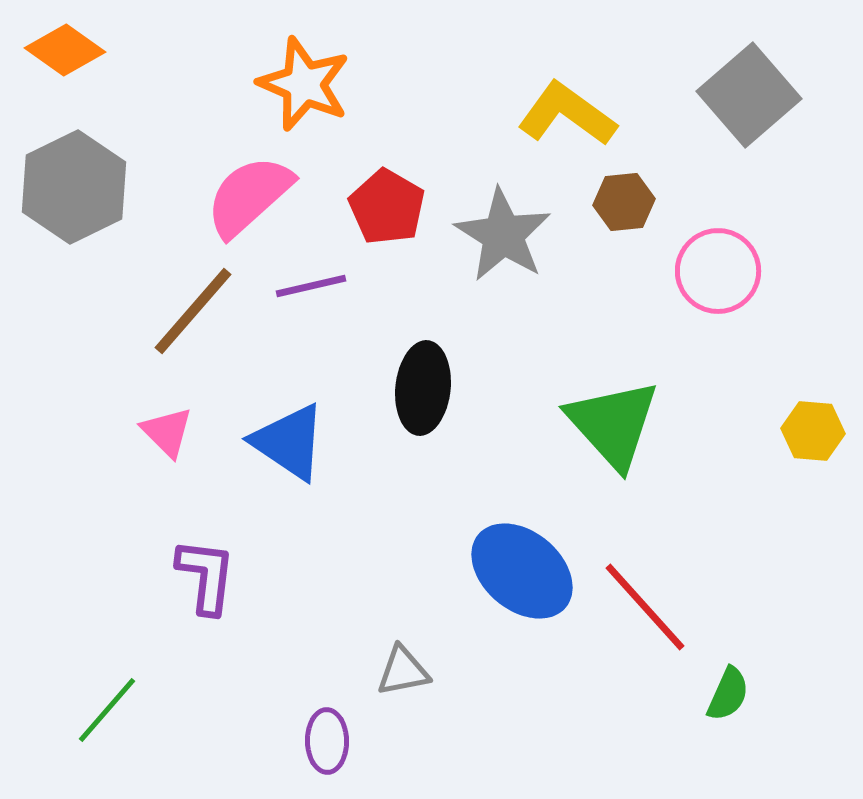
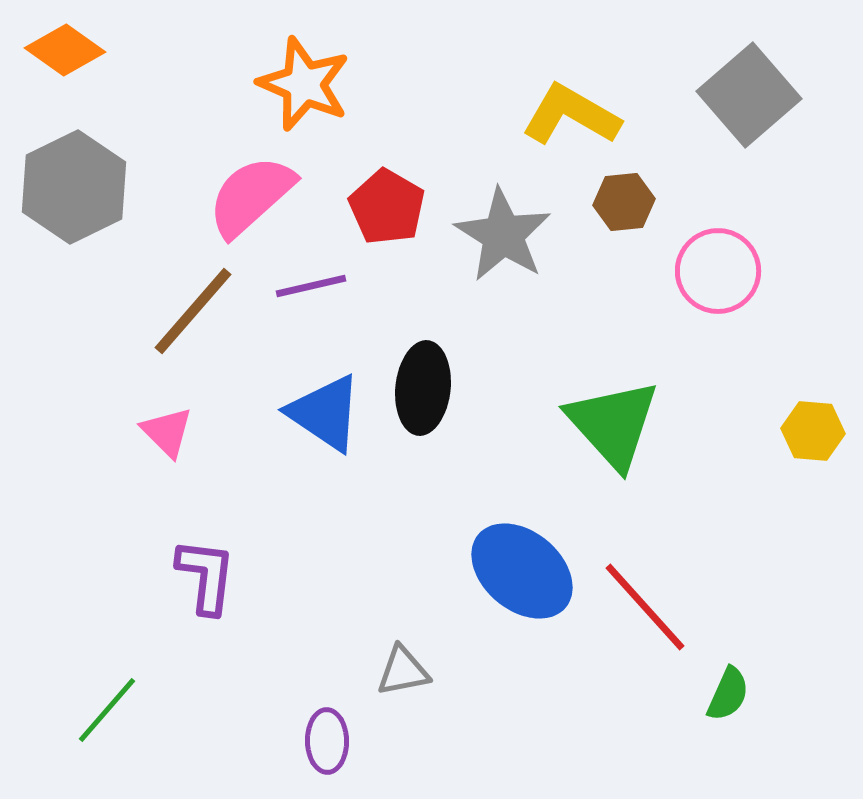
yellow L-shape: moved 4 px right, 1 px down; rotated 6 degrees counterclockwise
pink semicircle: moved 2 px right
blue triangle: moved 36 px right, 29 px up
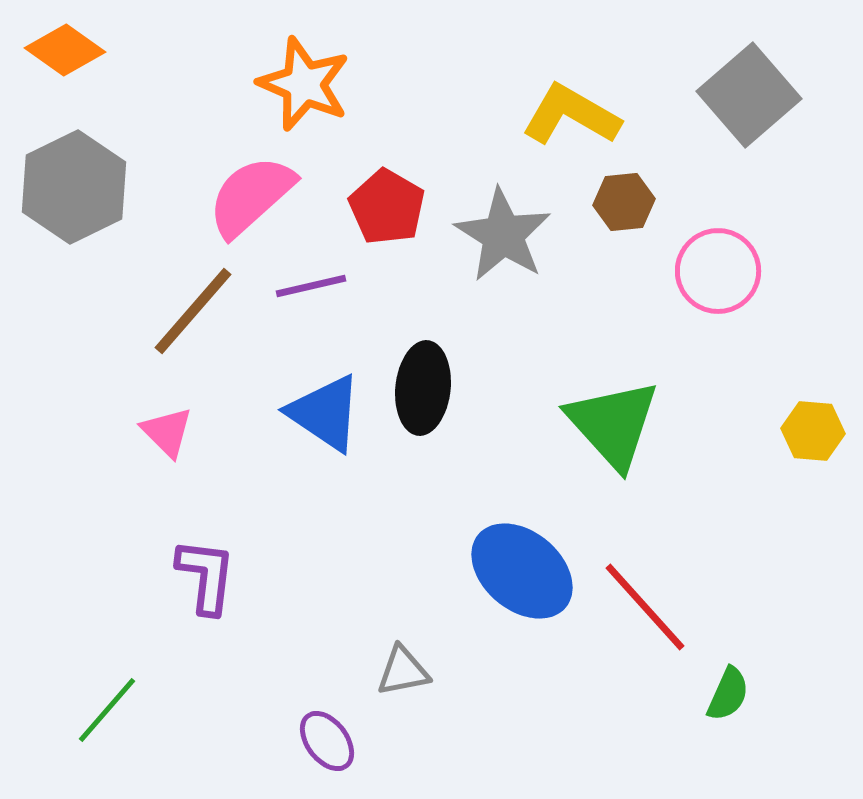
purple ellipse: rotated 36 degrees counterclockwise
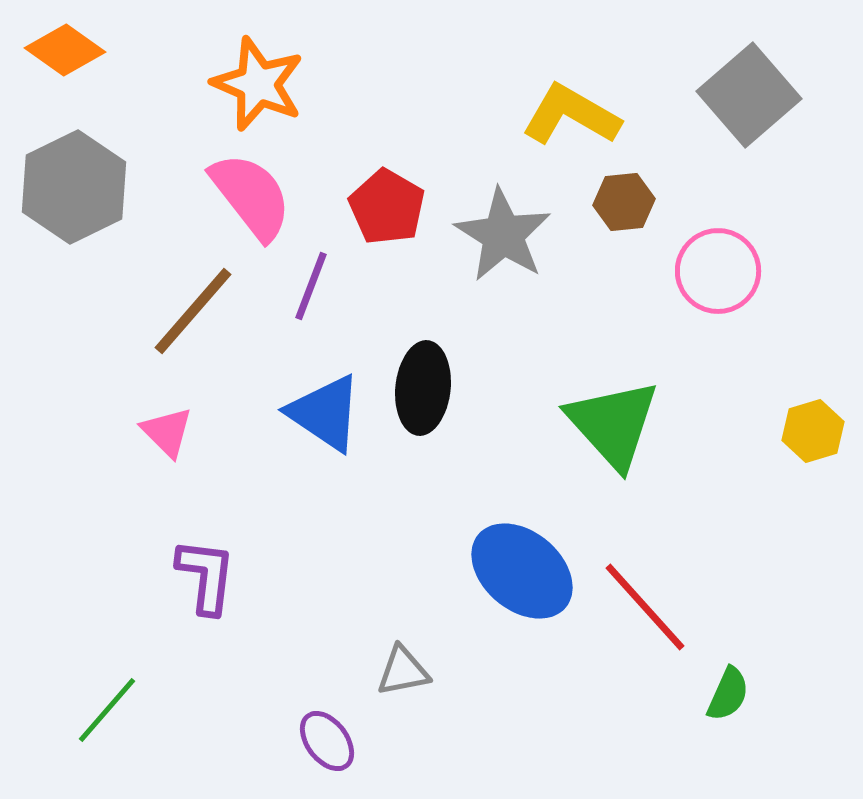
orange star: moved 46 px left
pink semicircle: rotated 94 degrees clockwise
purple line: rotated 56 degrees counterclockwise
yellow hexagon: rotated 22 degrees counterclockwise
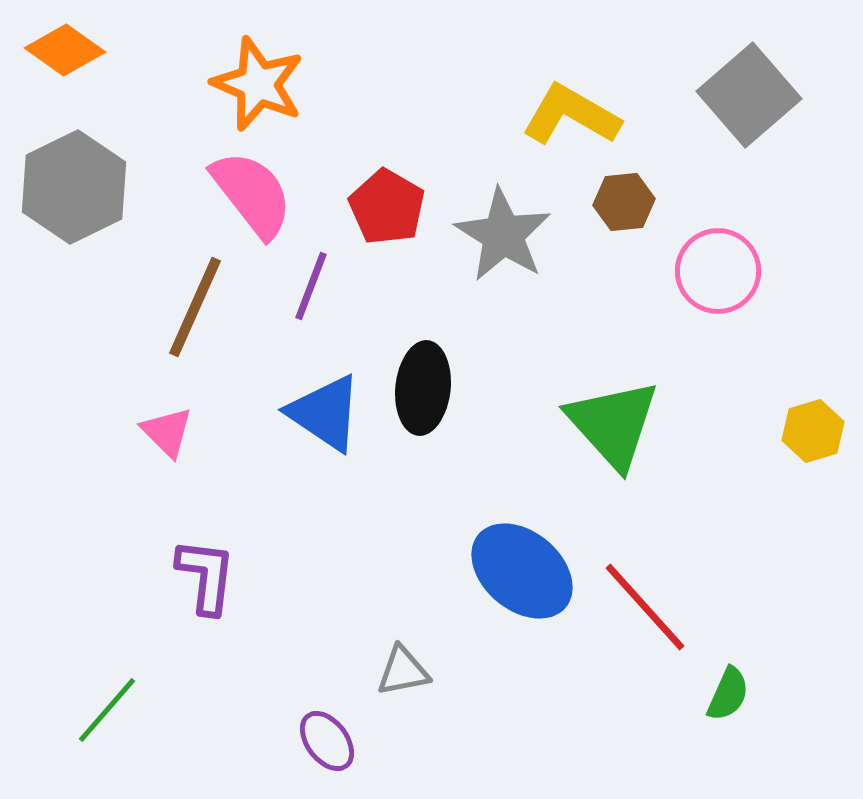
pink semicircle: moved 1 px right, 2 px up
brown line: moved 2 px right, 4 px up; rotated 17 degrees counterclockwise
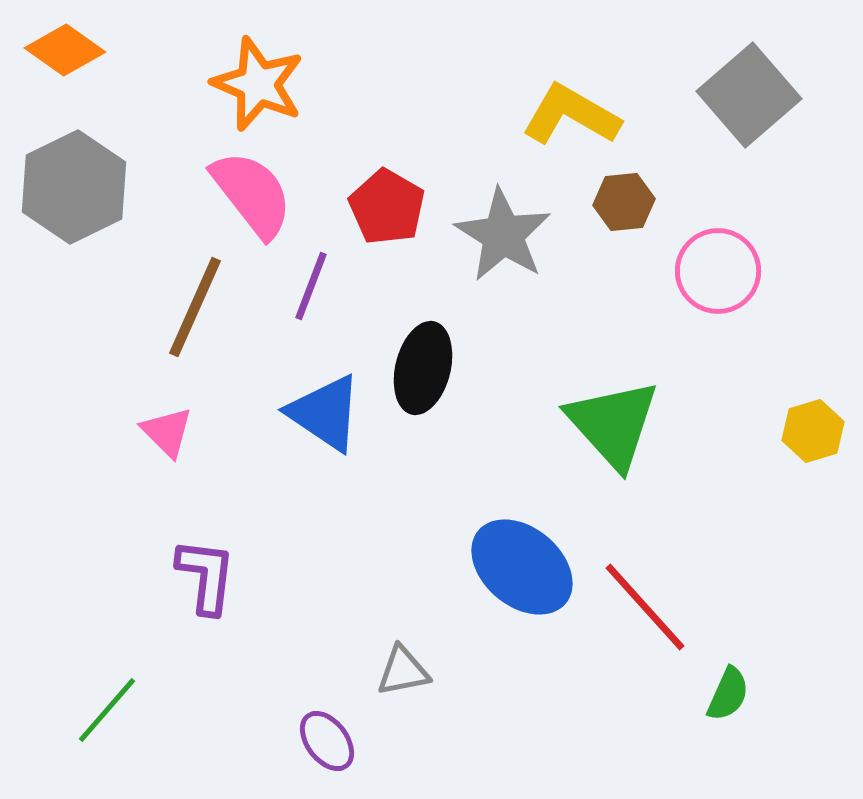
black ellipse: moved 20 px up; rotated 8 degrees clockwise
blue ellipse: moved 4 px up
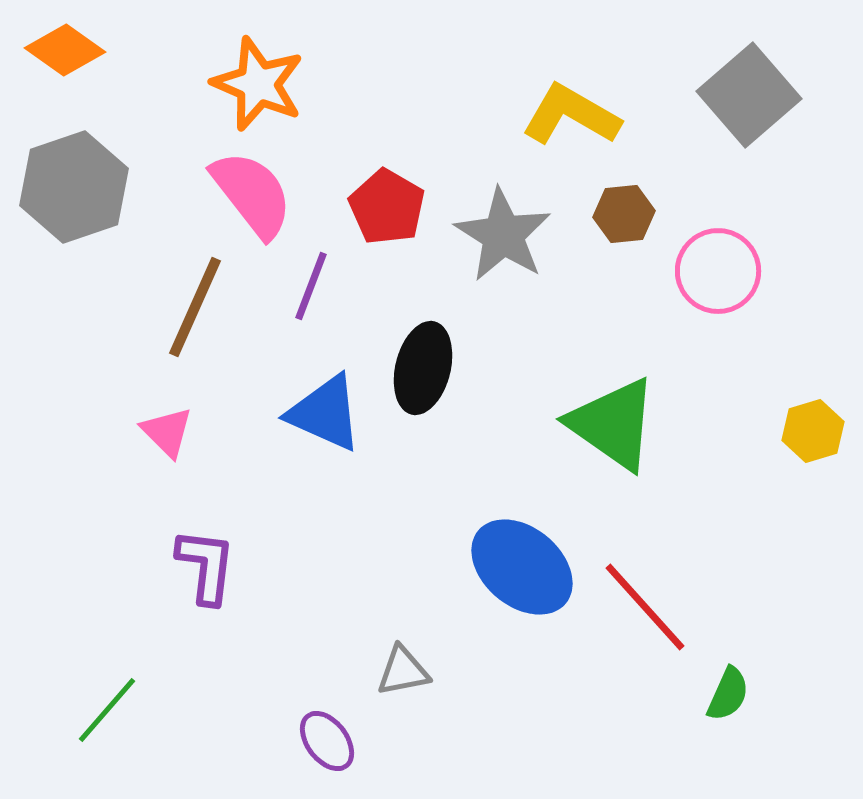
gray hexagon: rotated 7 degrees clockwise
brown hexagon: moved 12 px down
blue triangle: rotated 10 degrees counterclockwise
green triangle: rotated 13 degrees counterclockwise
purple L-shape: moved 10 px up
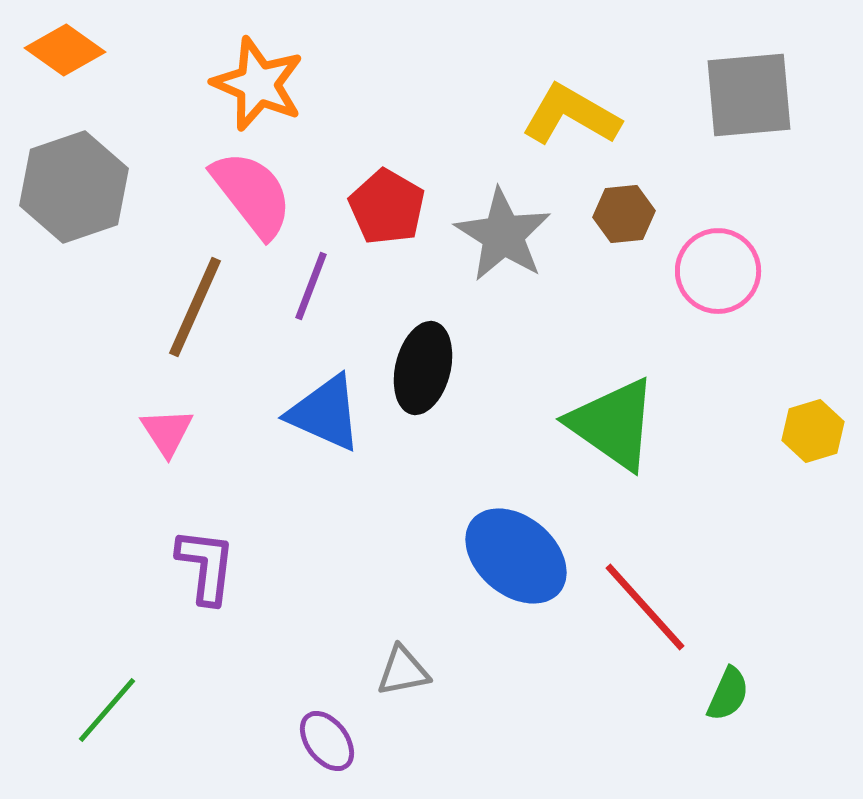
gray square: rotated 36 degrees clockwise
pink triangle: rotated 12 degrees clockwise
blue ellipse: moved 6 px left, 11 px up
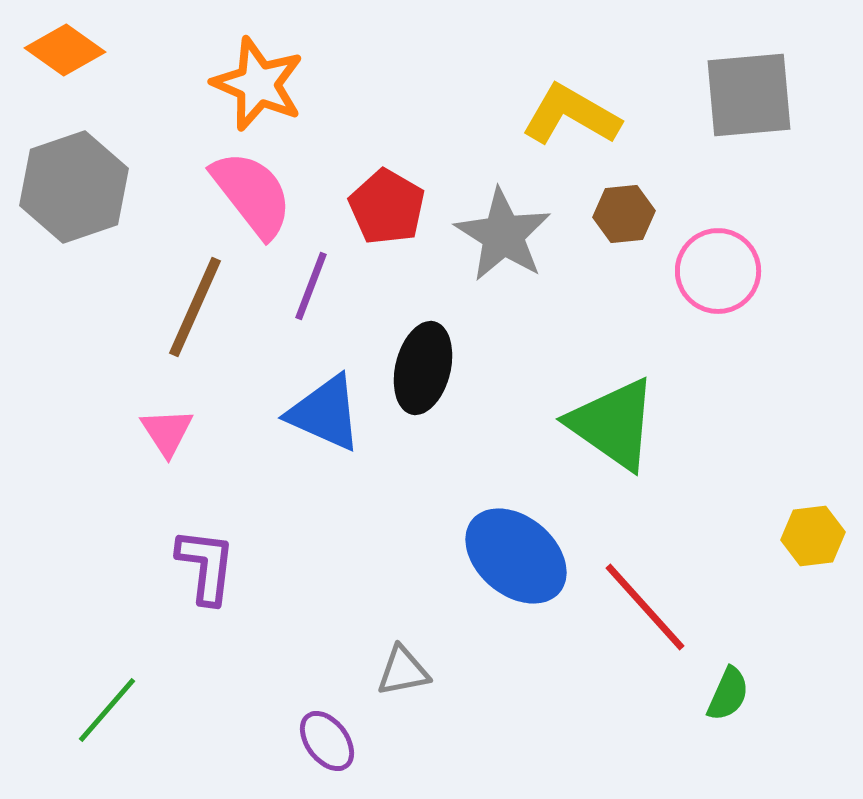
yellow hexagon: moved 105 px down; rotated 10 degrees clockwise
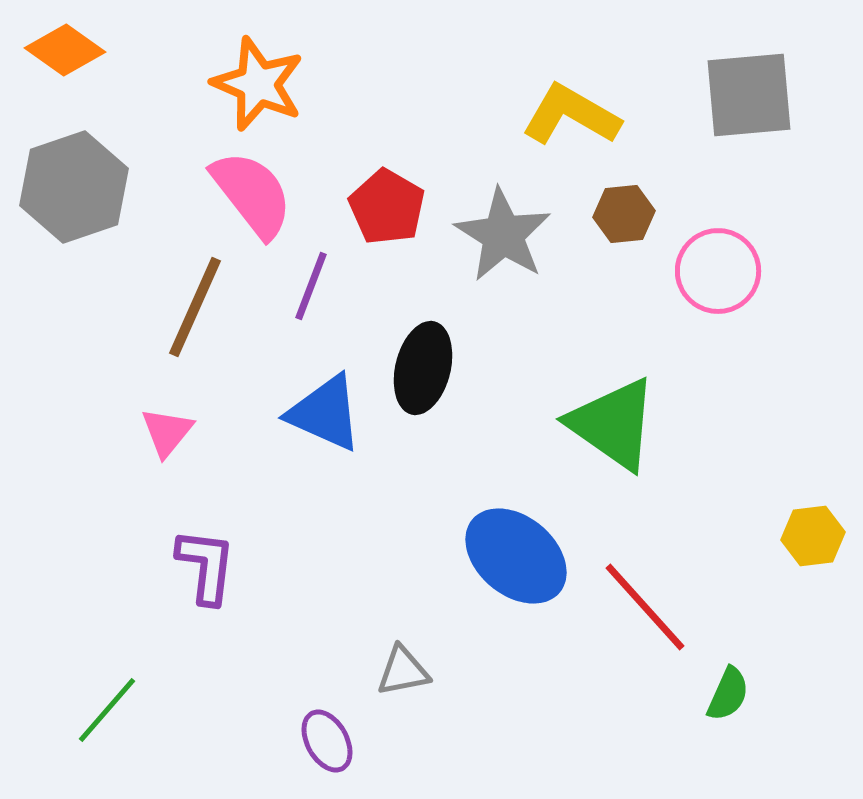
pink triangle: rotated 12 degrees clockwise
purple ellipse: rotated 8 degrees clockwise
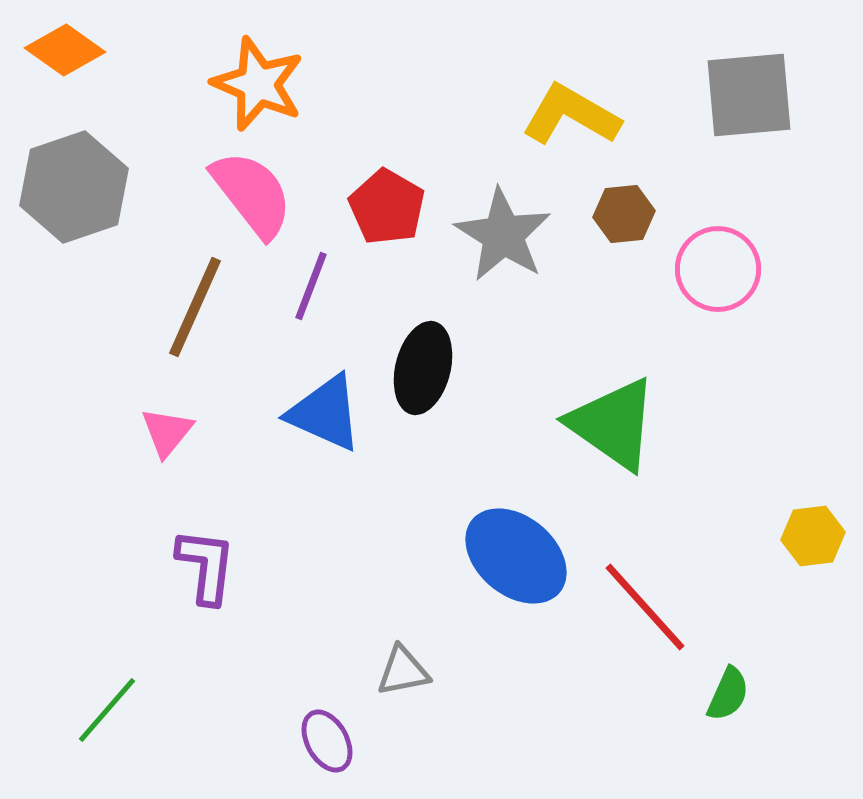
pink circle: moved 2 px up
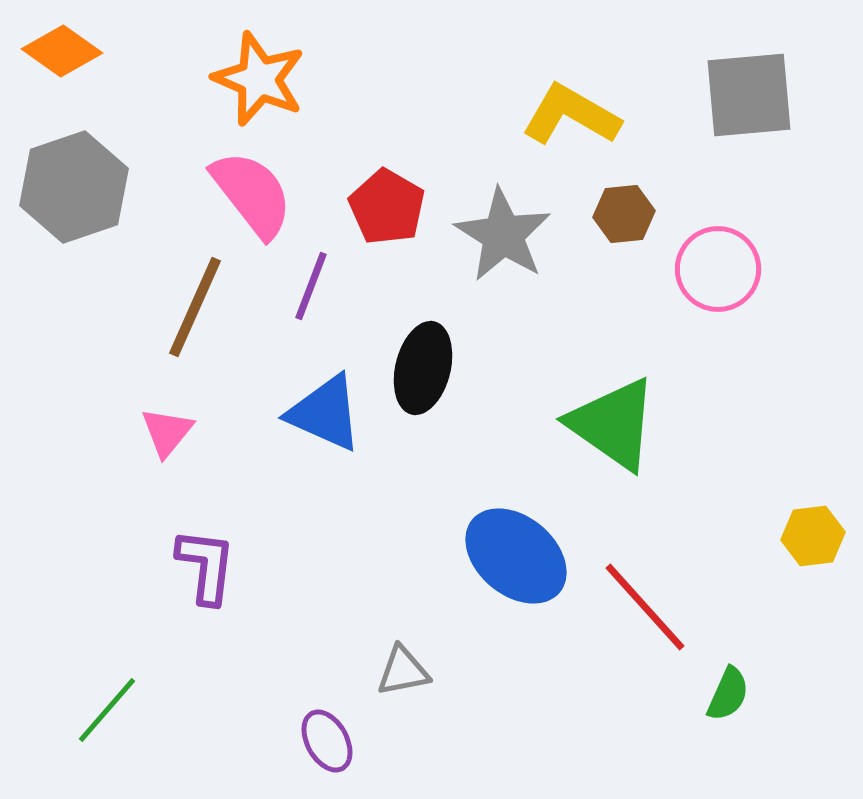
orange diamond: moved 3 px left, 1 px down
orange star: moved 1 px right, 5 px up
